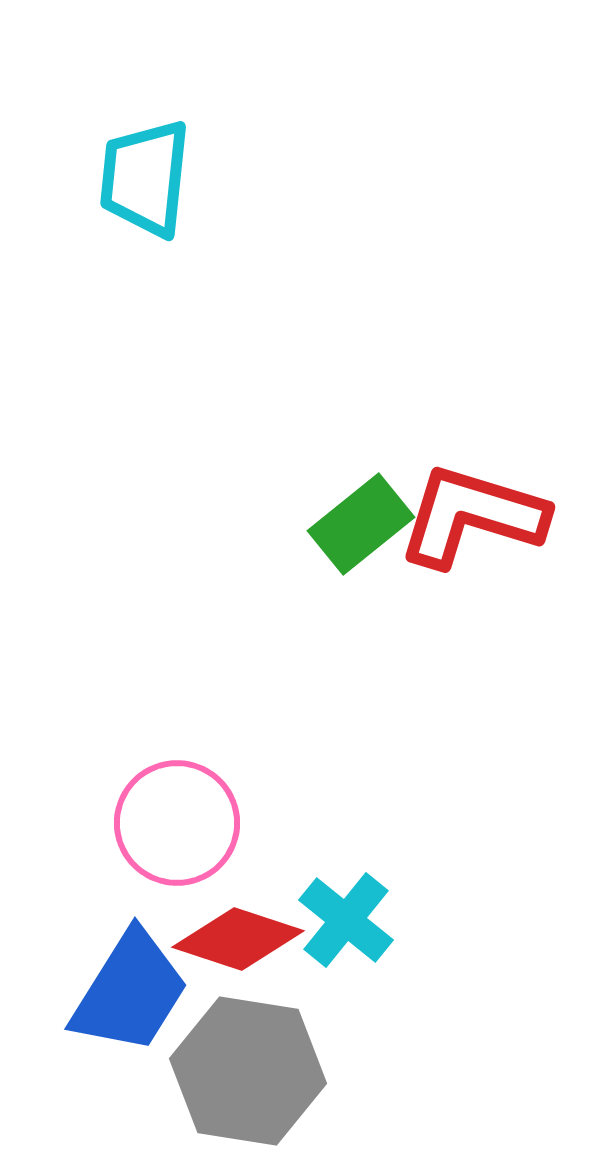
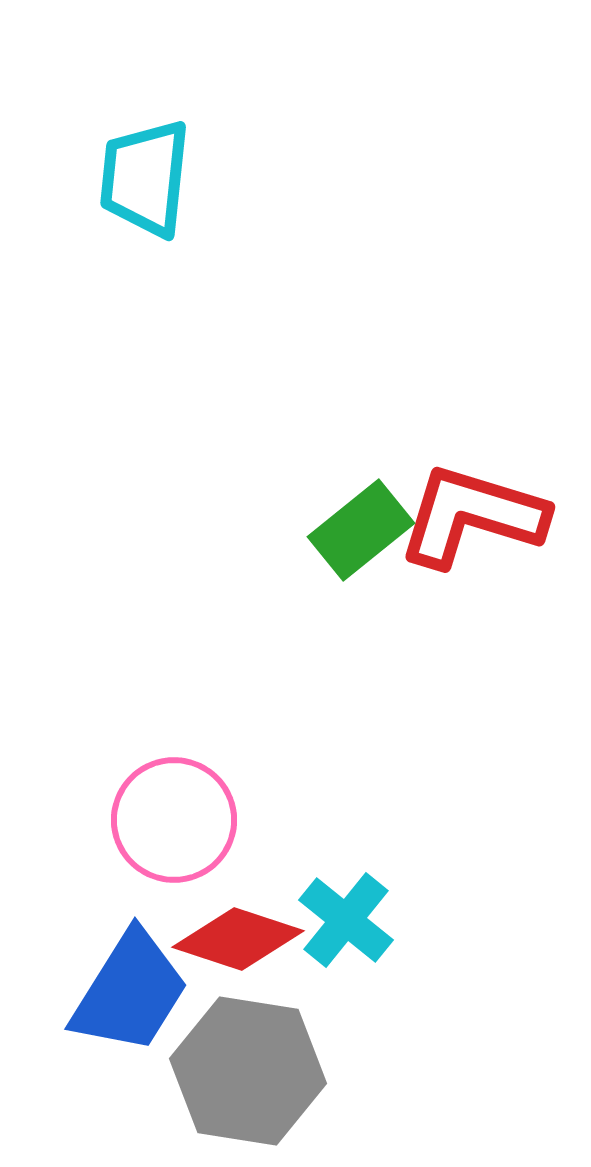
green rectangle: moved 6 px down
pink circle: moved 3 px left, 3 px up
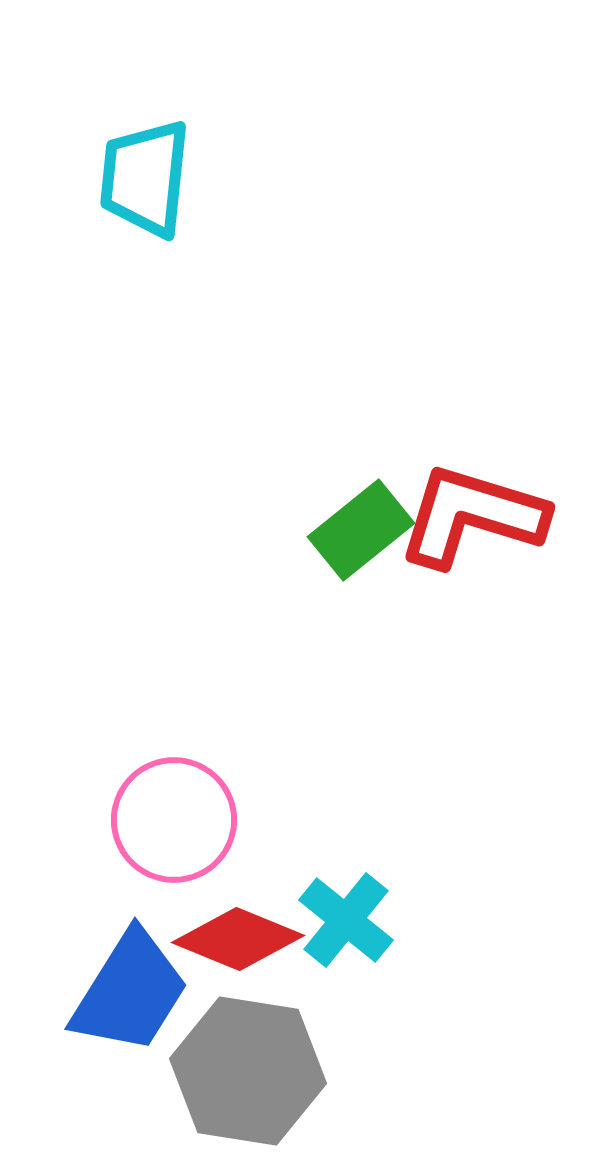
red diamond: rotated 4 degrees clockwise
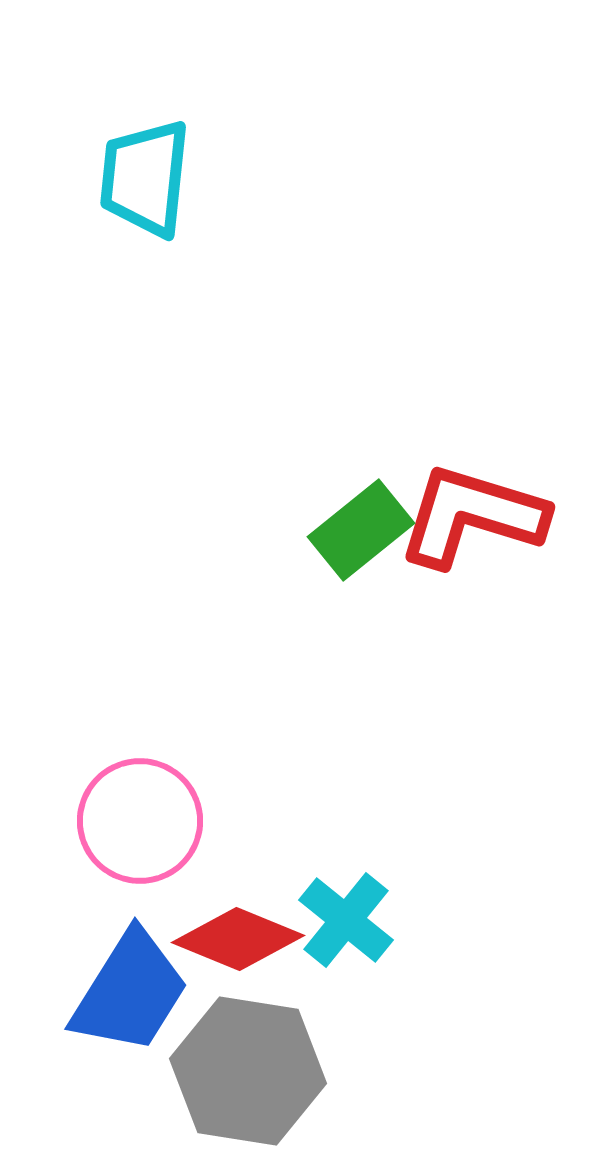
pink circle: moved 34 px left, 1 px down
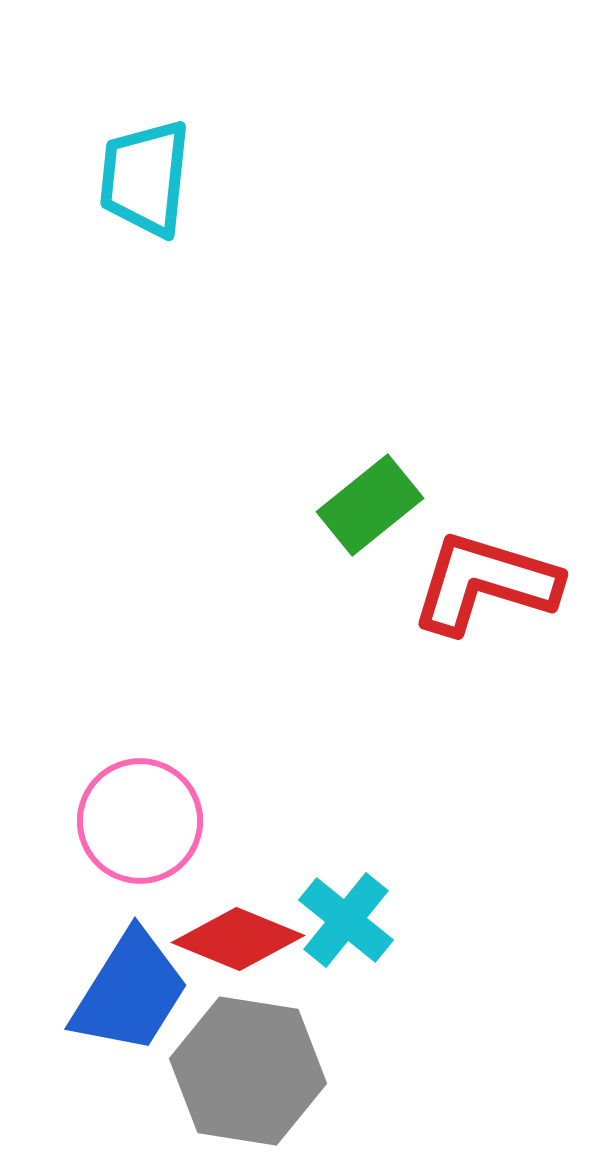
red L-shape: moved 13 px right, 67 px down
green rectangle: moved 9 px right, 25 px up
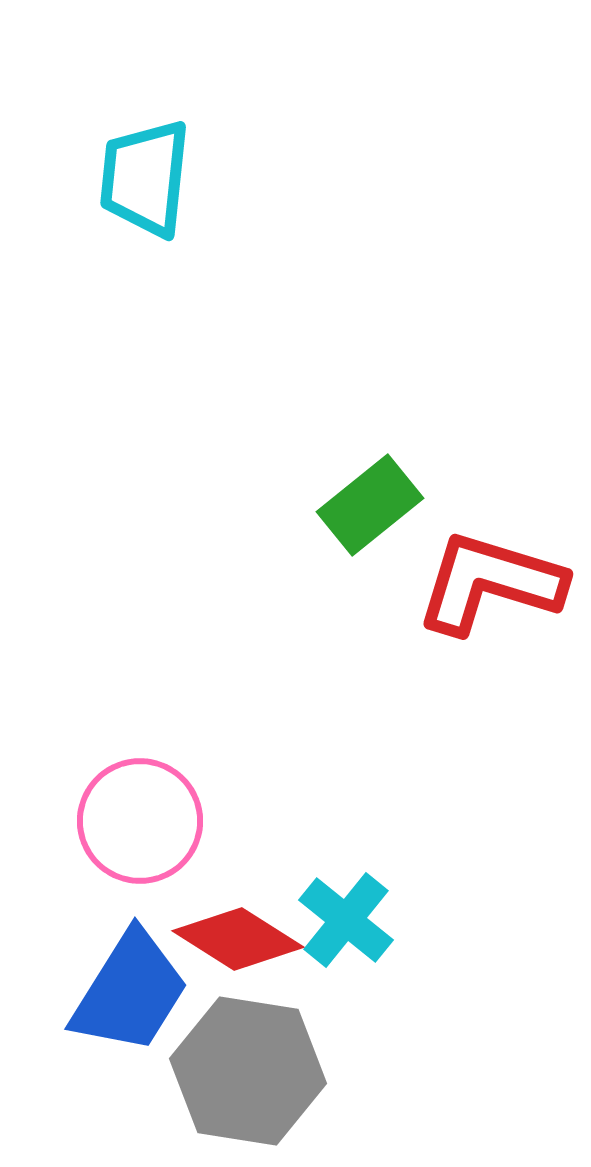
red L-shape: moved 5 px right
red diamond: rotated 10 degrees clockwise
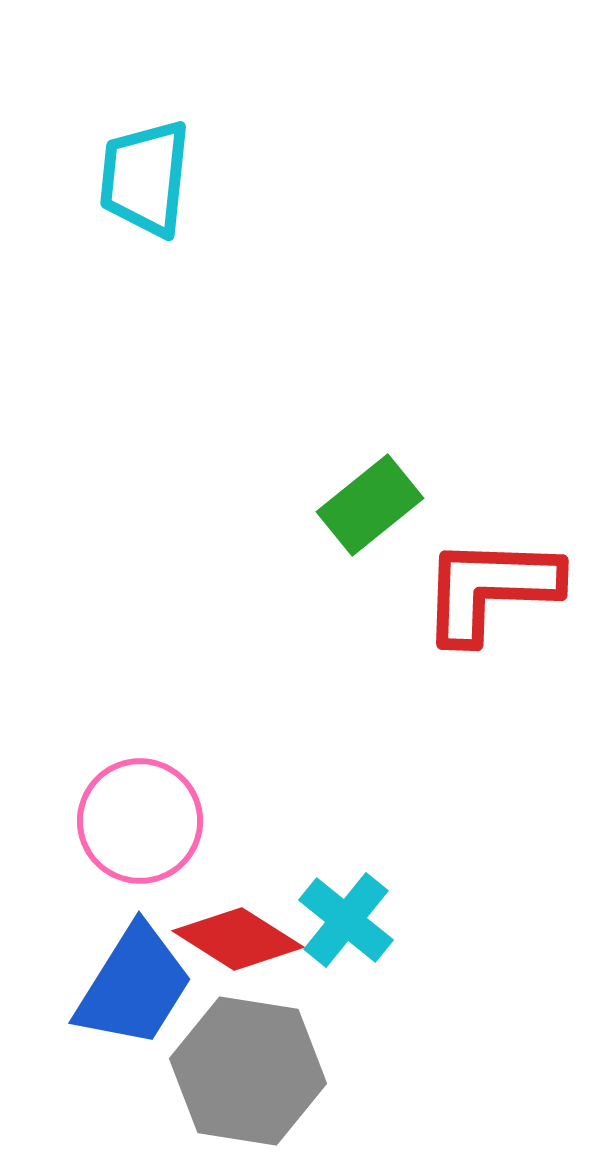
red L-shape: moved 6 px down; rotated 15 degrees counterclockwise
blue trapezoid: moved 4 px right, 6 px up
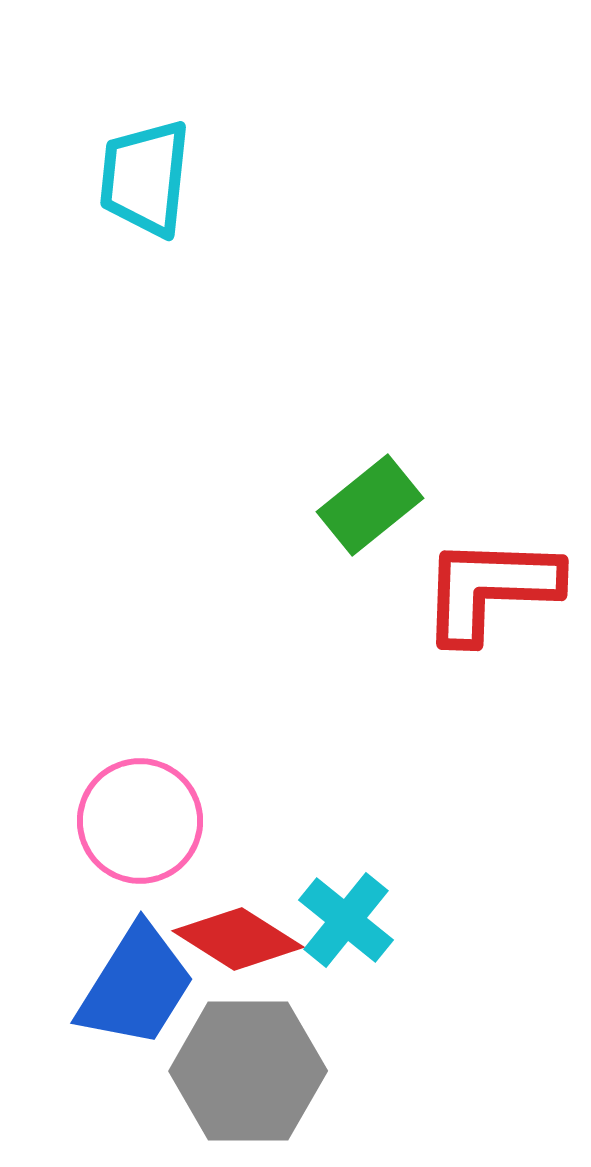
blue trapezoid: moved 2 px right
gray hexagon: rotated 9 degrees counterclockwise
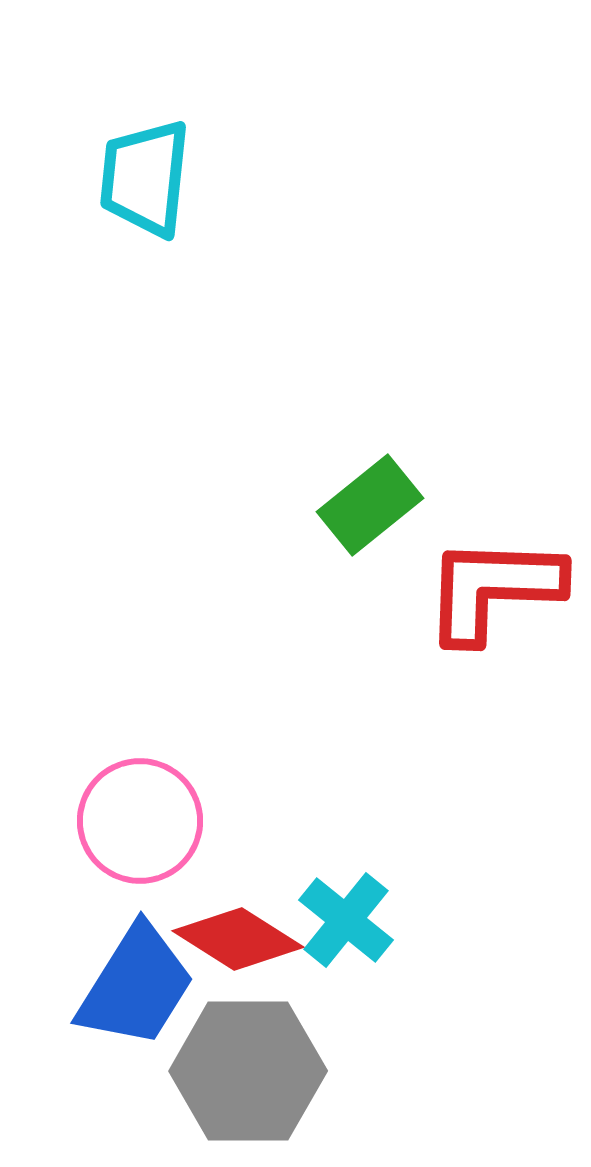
red L-shape: moved 3 px right
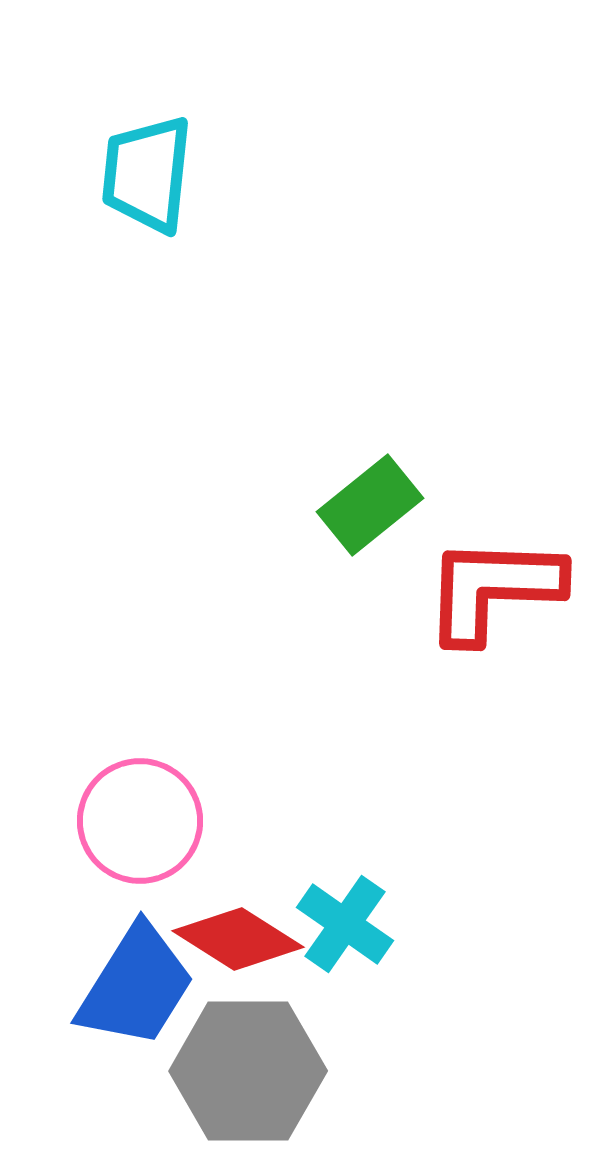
cyan trapezoid: moved 2 px right, 4 px up
cyan cross: moved 1 px left, 4 px down; rotated 4 degrees counterclockwise
